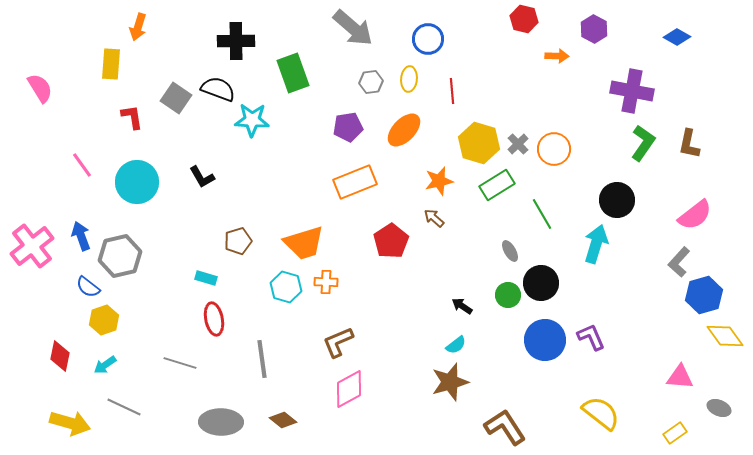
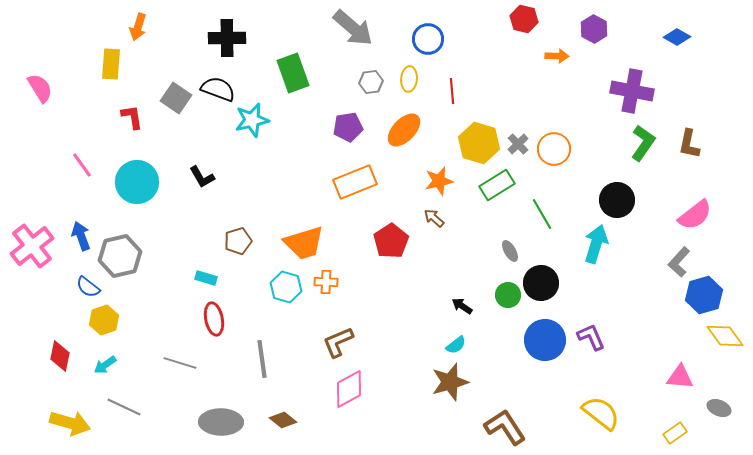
black cross at (236, 41): moved 9 px left, 3 px up
cyan star at (252, 120): rotated 16 degrees counterclockwise
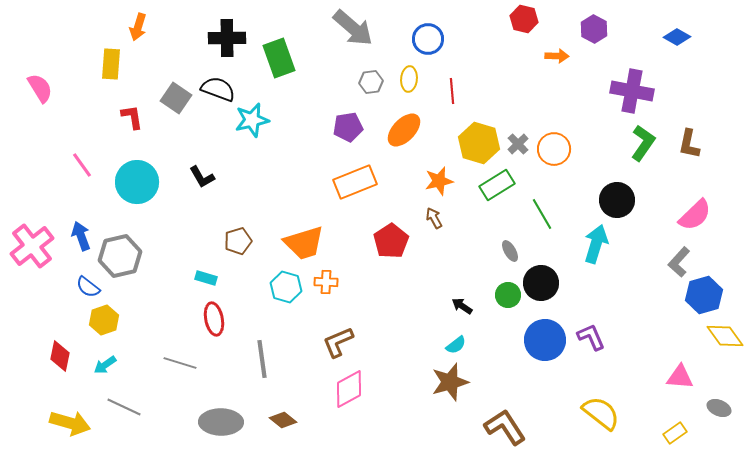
green rectangle at (293, 73): moved 14 px left, 15 px up
pink semicircle at (695, 215): rotated 6 degrees counterclockwise
brown arrow at (434, 218): rotated 20 degrees clockwise
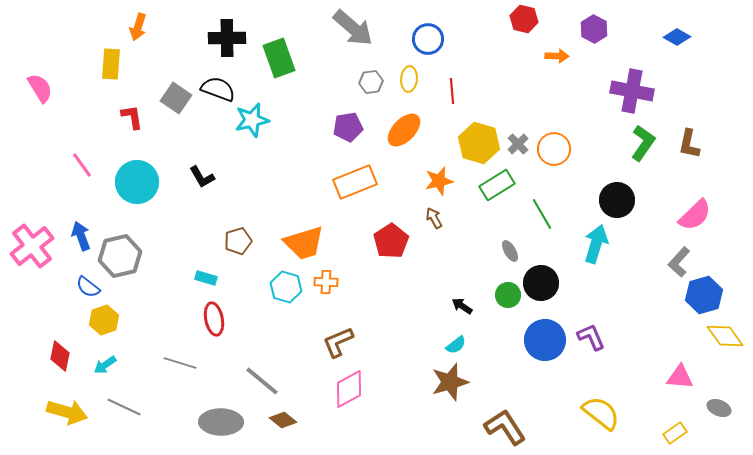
gray line at (262, 359): moved 22 px down; rotated 42 degrees counterclockwise
yellow arrow at (70, 423): moved 3 px left, 11 px up
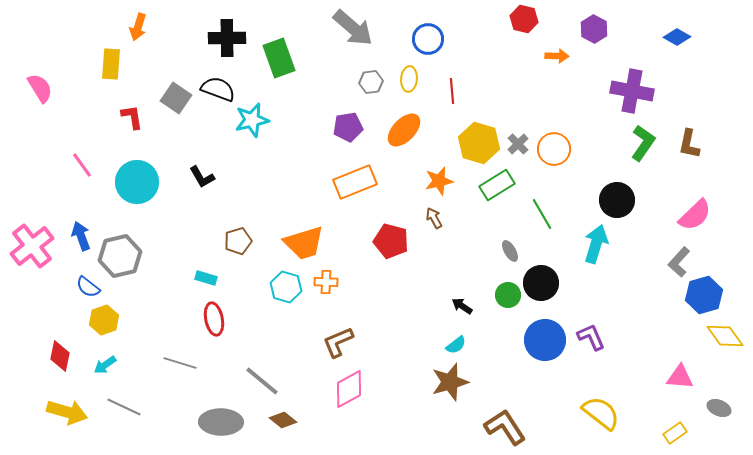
red pentagon at (391, 241): rotated 24 degrees counterclockwise
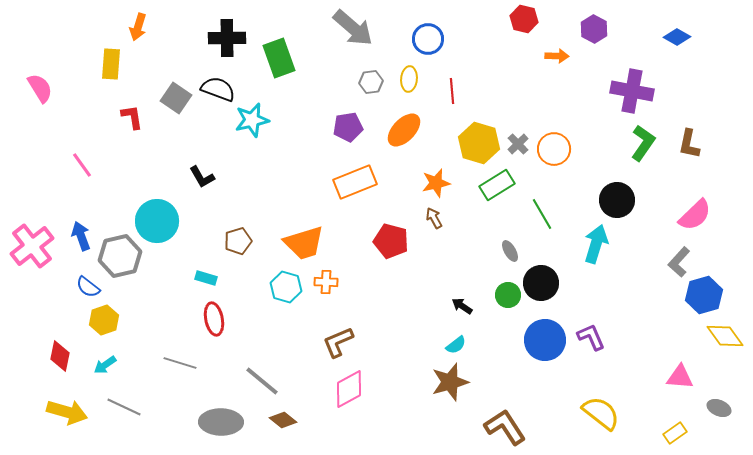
orange star at (439, 181): moved 3 px left, 2 px down
cyan circle at (137, 182): moved 20 px right, 39 px down
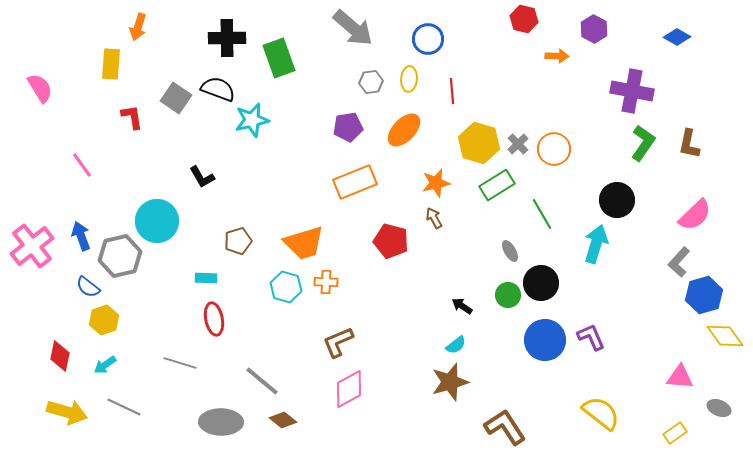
cyan rectangle at (206, 278): rotated 15 degrees counterclockwise
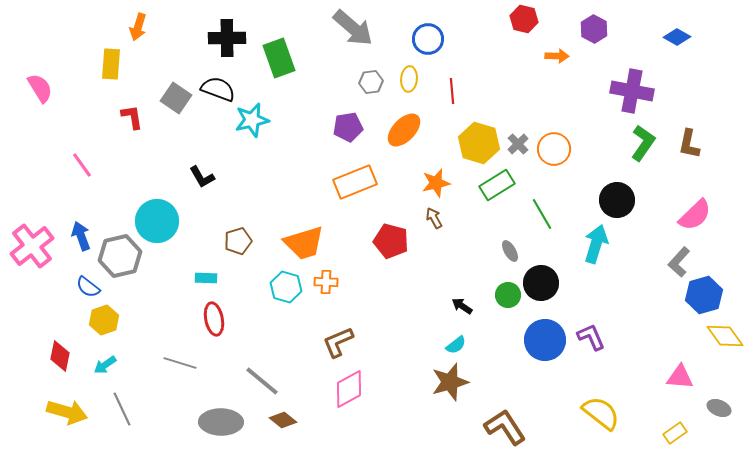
gray line at (124, 407): moved 2 px left, 2 px down; rotated 40 degrees clockwise
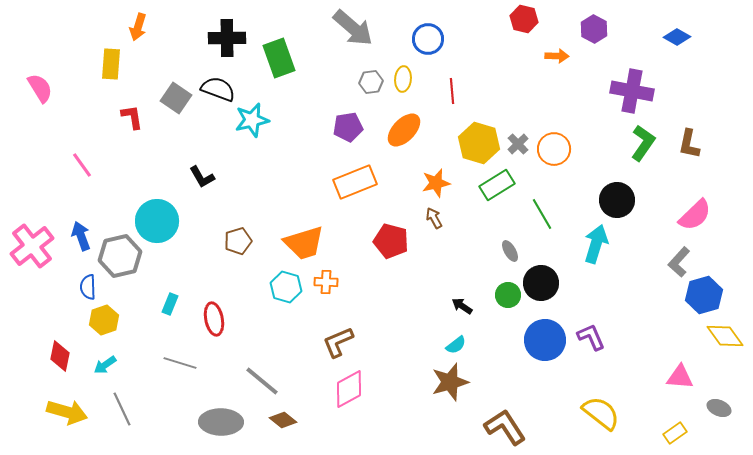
yellow ellipse at (409, 79): moved 6 px left
cyan rectangle at (206, 278): moved 36 px left, 26 px down; rotated 70 degrees counterclockwise
blue semicircle at (88, 287): rotated 50 degrees clockwise
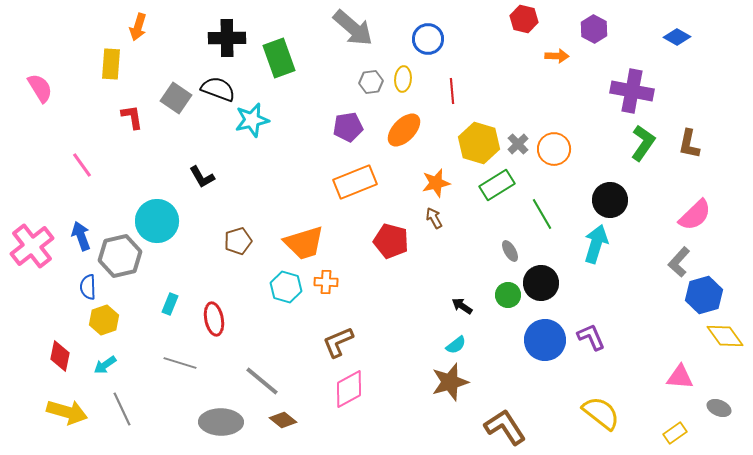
black circle at (617, 200): moved 7 px left
